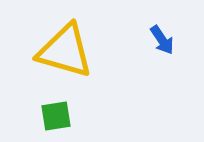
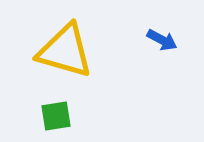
blue arrow: rotated 28 degrees counterclockwise
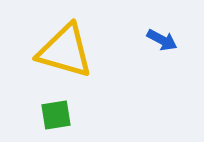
green square: moved 1 px up
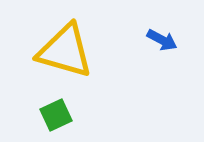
green square: rotated 16 degrees counterclockwise
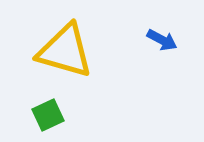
green square: moved 8 px left
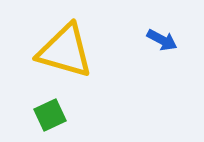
green square: moved 2 px right
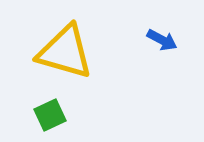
yellow triangle: moved 1 px down
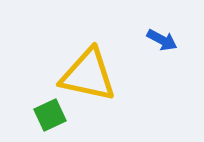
yellow triangle: moved 23 px right, 23 px down; rotated 4 degrees counterclockwise
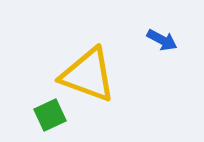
yellow triangle: rotated 8 degrees clockwise
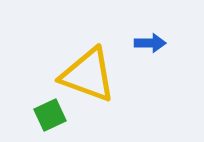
blue arrow: moved 12 px left, 3 px down; rotated 28 degrees counterclockwise
